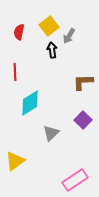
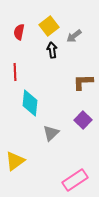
gray arrow: moved 5 px right; rotated 21 degrees clockwise
cyan diamond: rotated 52 degrees counterclockwise
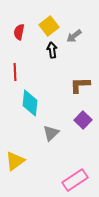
brown L-shape: moved 3 px left, 3 px down
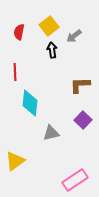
gray triangle: rotated 30 degrees clockwise
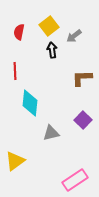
red line: moved 1 px up
brown L-shape: moved 2 px right, 7 px up
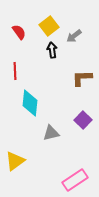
red semicircle: rotated 133 degrees clockwise
